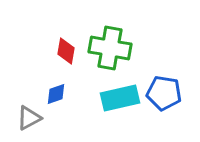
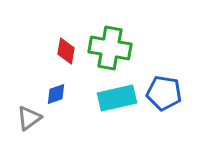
cyan rectangle: moved 3 px left
gray triangle: rotated 8 degrees counterclockwise
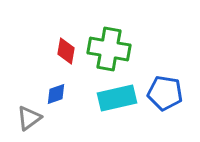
green cross: moved 1 px left, 1 px down
blue pentagon: moved 1 px right
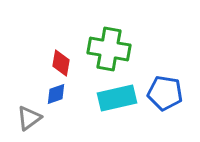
red diamond: moved 5 px left, 12 px down
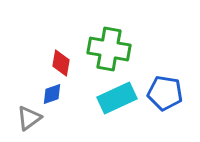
blue diamond: moved 4 px left
cyan rectangle: rotated 12 degrees counterclockwise
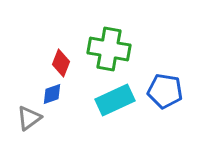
red diamond: rotated 12 degrees clockwise
blue pentagon: moved 2 px up
cyan rectangle: moved 2 px left, 2 px down
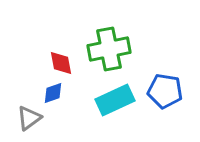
green cross: rotated 21 degrees counterclockwise
red diamond: rotated 32 degrees counterclockwise
blue diamond: moved 1 px right, 1 px up
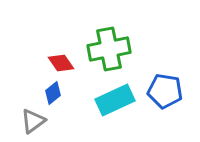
red diamond: rotated 24 degrees counterclockwise
blue diamond: rotated 20 degrees counterclockwise
gray triangle: moved 4 px right, 3 px down
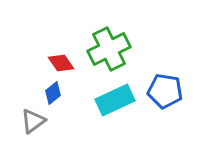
green cross: rotated 15 degrees counterclockwise
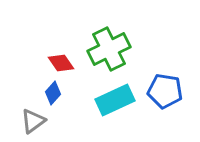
blue diamond: rotated 10 degrees counterclockwise
